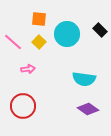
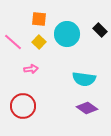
pink arrow: moved 3 px right
purple diamond: moved 1 px left, 1 px up
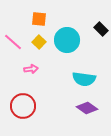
black rectangle: moved 1 px right, 1 px up
cyan circle: moved 6 px down
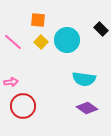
orange square: moved 1 px left, 1 px down
yellow square: moved 2 px right
pink arrow: moved 20 px left, 13 px down
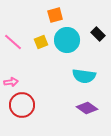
orange square: moved 17 px right, 5 px up; rotated 21 degrees counterclockwise
black rectangle: moved 3 px left, 5 px down
yellow square: rotated 24 degrees clockwise
cyan semicircle: moved 3 px up
red circle: moved 1 px left, 1 px up
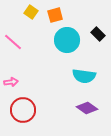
yellow square: moved 10 px left, 30 px up; rotated 32 degrees counterclockwise
red circle: moved 1 px right, 5 px down
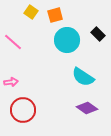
cyan semicircle: moved 1 px left, 1 px down; rotated 25 degrees clockwise
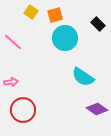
black rectangle: moved 10 px up
cyan circle: moved 2 px left, 2 px up
purple diamond: moved 10 px right, 1 px down
